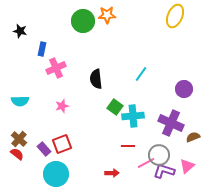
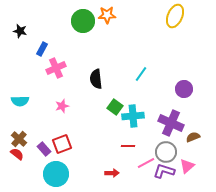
blue rectangle: rotated 16 degrees clockwise
gray circle: moved 7 px right, 3 px up
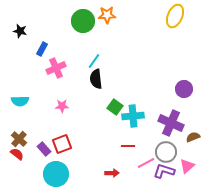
cyan line: moved 47 px left, 13 px up
pink star: rotated 16 degrees clockwise
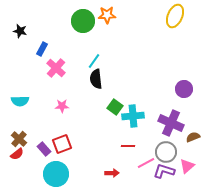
pink cross: rotated 24 degrees counterclockwise
red semicircle: rotated 104 degrees clockwise
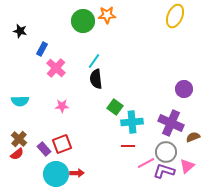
cyan cross: moved 1 px left, 6 px down
red arrow: moved 35 px left
